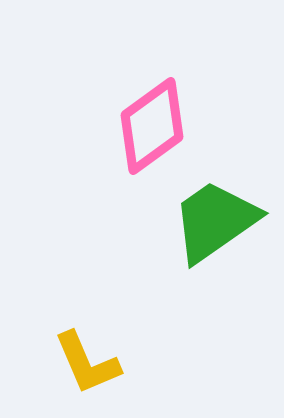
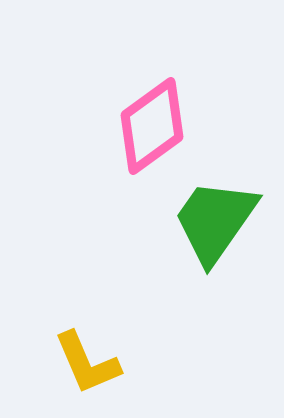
green trapezoid: rotated 20 degrees counterclockwise
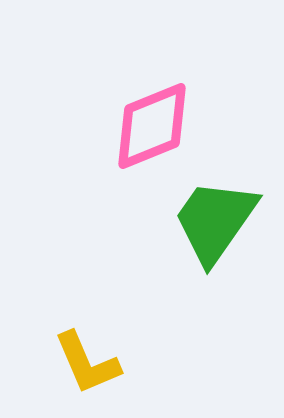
pink diamond: rotated 14 degrees clockwise
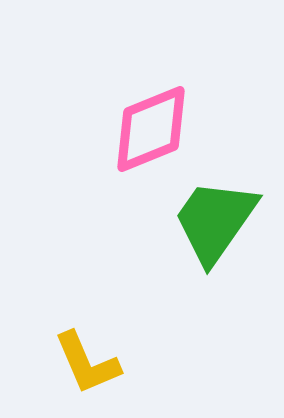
pink diamond: moved 1 px left, 3 px down
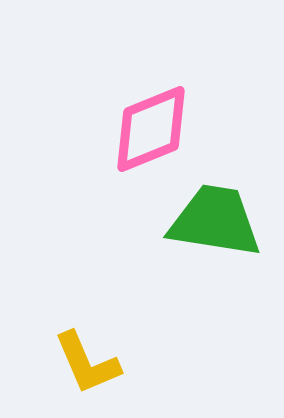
green trapezoid: rotated 64 degrees clockwise
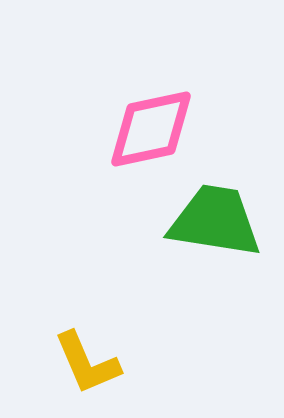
pink diamond: rotated 10 degrees clockwise
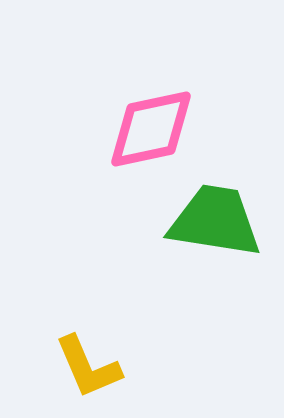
yellow L-shape: moved 1 px right, 4 px down
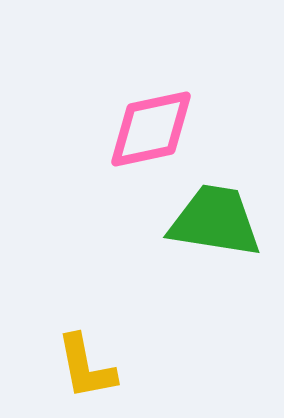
yellow L-shape: moved 2 px left; rotated 12 degrees clockwise
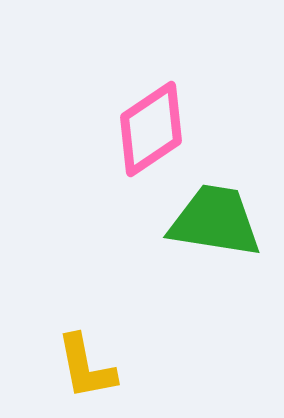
pink diamond: rotated 22 degrees counterclockwise
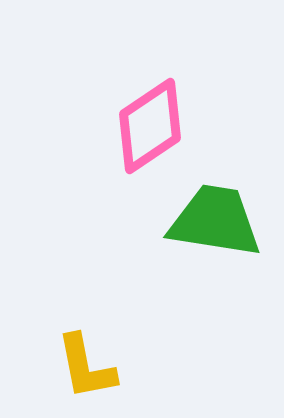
pink diamond: moved 1 px left, 3 px up
